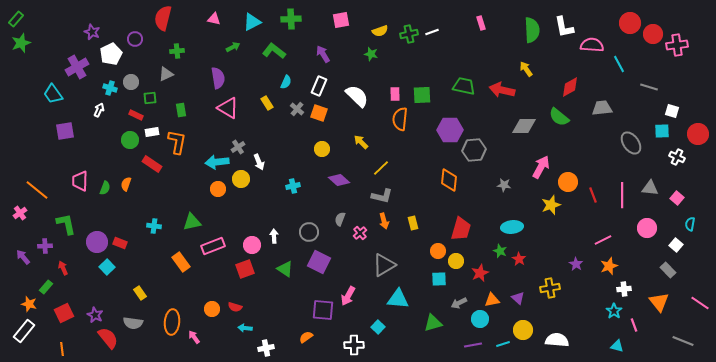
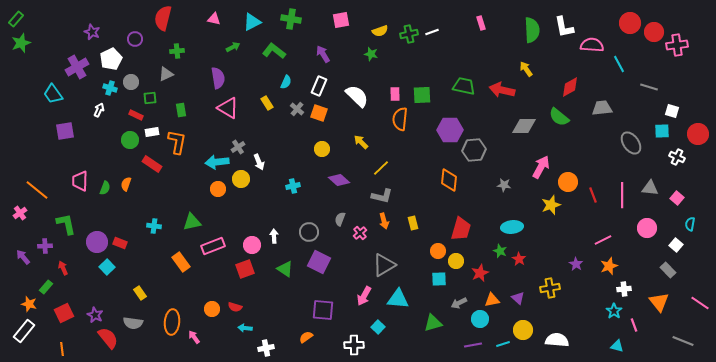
green cross at (291, 19): rotated 12 degrees clockwise
red circle at (653, 34): moved 1 px right, 2 px up
white pentagon at (111, 54): moved 5 px down
pink arrow at (348, 296): moved 16 px right
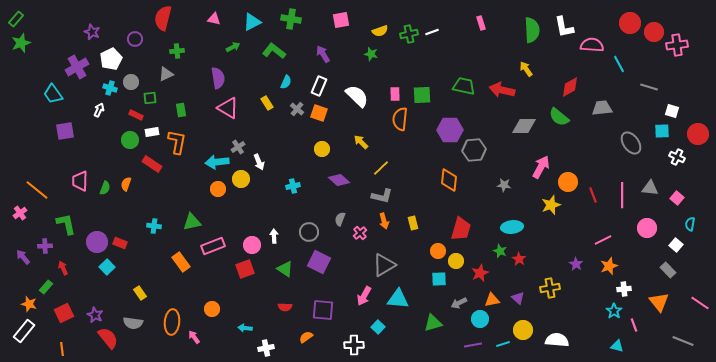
red semicircle at (235, 307): moved 50 px right; rotated 16 degrees counterclockwise
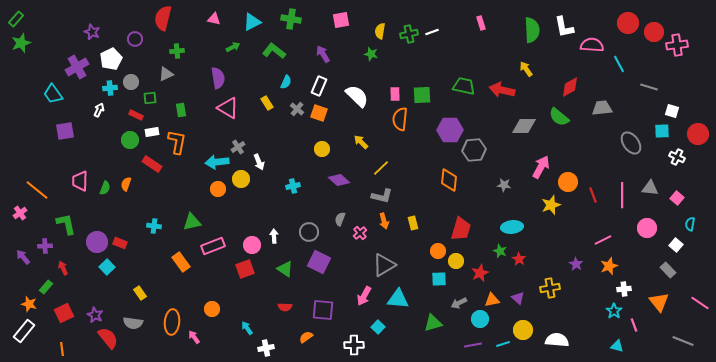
red circle at (630, 23): moved 2 px left
yellow semicircle at (380, 31): rotated 119 degrees clockwise
cyan cross at (110, 88): rotated 24 degrees counterclockwise
cyan arrow at (245, 328): moved 2 px right; rotated 48 degrees clockwise
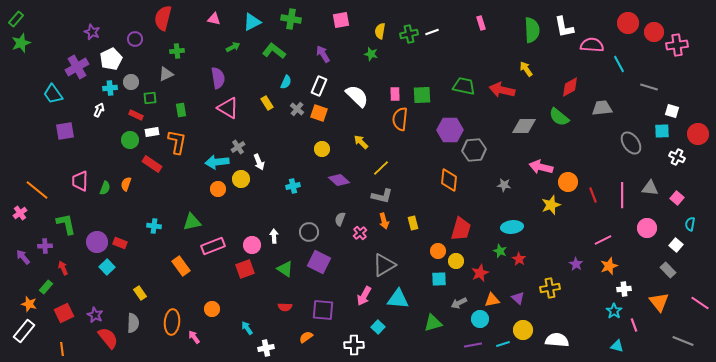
pink arrow at (541, 167): rotated 105 degrees counterclockwise
orange rectangle at (181, 262): moved 4 px down
gray semicircle at (133, 323): rotated 96 degrees counterclockwise
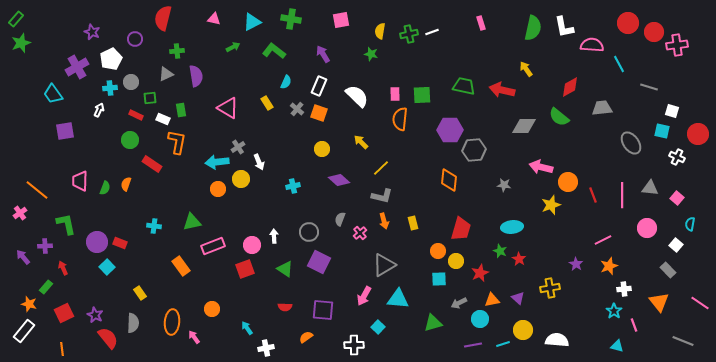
green semicircle at (532, 30): moved 1 px right, 2 px up; rotated 15 degrees clockwise
purple semicircle at (218, 78): moved 22 px left, 2 px up
cyan square at (662, 131): rotated 14 degrees clockwise
white rectangle at (152, 132): moved 11 px right, 13 px up; rotated 32 degrees clockwise
